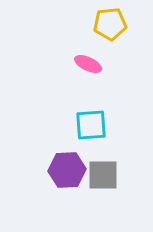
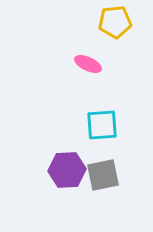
yellow pentagon: moved 5 px right, 2 px up
cyan square: moved 11 px right
gray square: rotated 12 degrees counterclockwise
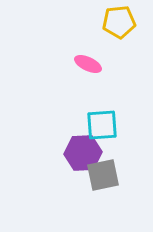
yellow pentagon: moved 4 px right
purple hexagon: moved 16 px right, 17 px up
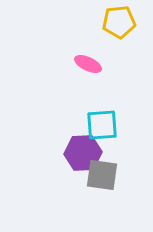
gray square: moved 1 px left; rotated 20 degrees clockwise
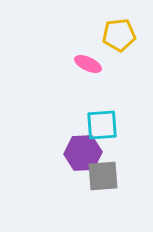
yellow pentagon: moved 13 px down
gray square: moved 1 px right, 1 px down; rotated 12 degrees counterclockwise
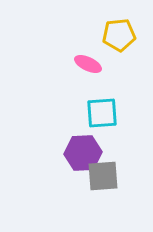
cyan square: moved 12 px up
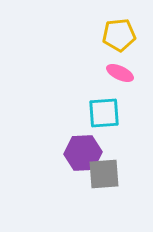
pink ellipse: moved 32 px right, 9 px down
cyan square: moved 2 px right
gray square: moved 1 px right, 2 px up
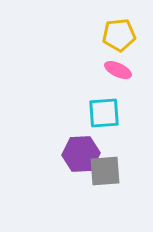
pink ellipse: moved 2 px left, 3 px up
purple hexagon: moved 2 px left, 1 px down
gray square: moved 1 px right, 3 px up
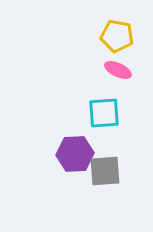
yellow pentagon: moved 2 px left, 1 px down; rotated 16 degrees clockwise
purple hexagon: moved 6 px left
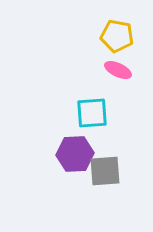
cyan square: moved 12 px left
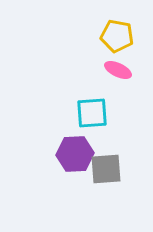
gray square: moved 1 px right, 2 px up
